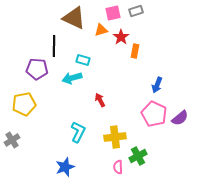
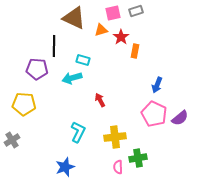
yellow pentagon: rotated 15 degrees clockwise
green cross: moved 2 px down; rotated 18 degrees clockwise
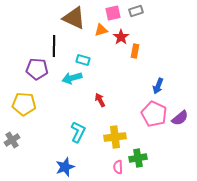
blue arrow: moved 1 px right, 1 px down
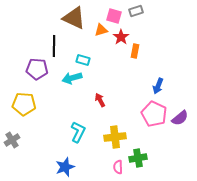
pink square: moved 1 px right, 3 px down; rotated 28 degrees clockwise
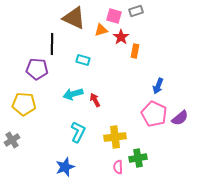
black line: moved 2 px left, 2 px up
cyan arrow: moved 1 px right, 16 px down
red arrow: moved 5 px left
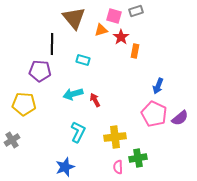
brown triangle: rotated 25 degrees clockwise
purple pentagon: moved 3 px right, 2 px down
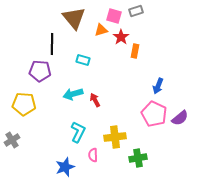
pink semicircle: moved 25 px left, 12 px up
